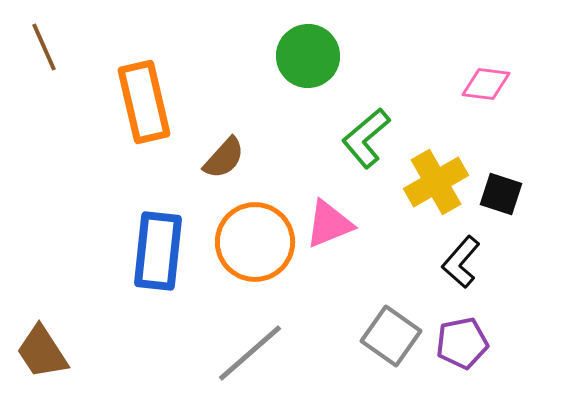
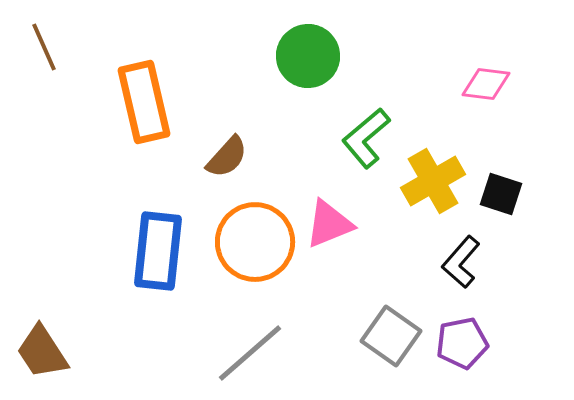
brown semicircle: moved 3 px right, 1 px up
yellow cross: moved 3 px left, 1 px up
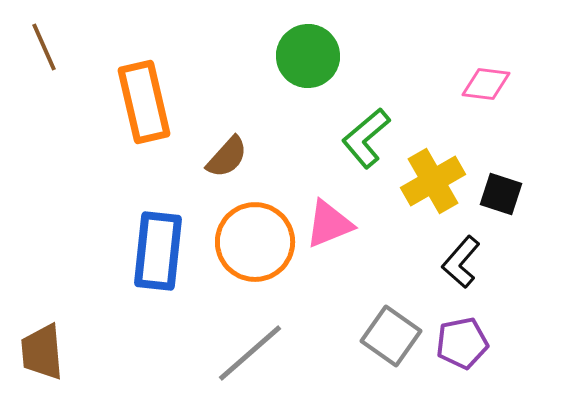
brown trapezoid: rotated 28 degrees clockwise
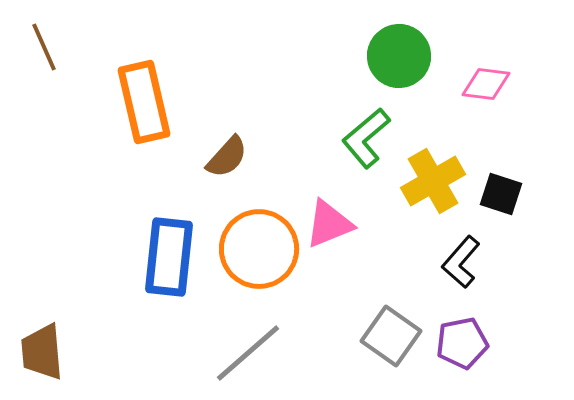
green circle: moved 91 px right
orange circle: moved 4 px right, 7 px down
blue rectangle: moved 11 px right, 6 px down
gray line: moved 2 px left
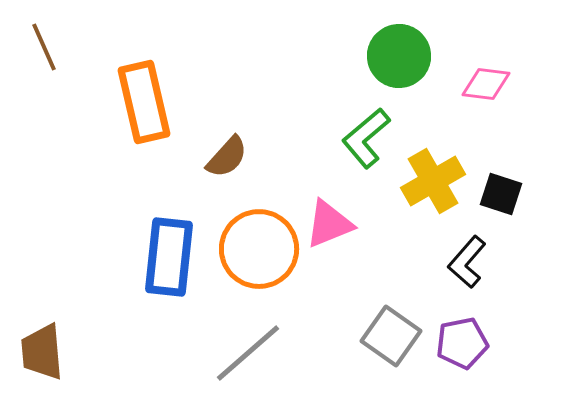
black L-shape: moved 6 px right
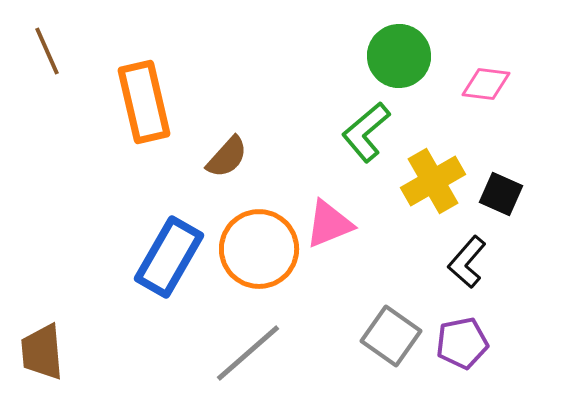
brown line: moved 3 px right, 4 px down
green L-shape: moved 6 px up
black square: rotated 6 degrees clockwise
blue rectangle: rotated 24 degrees clockwise
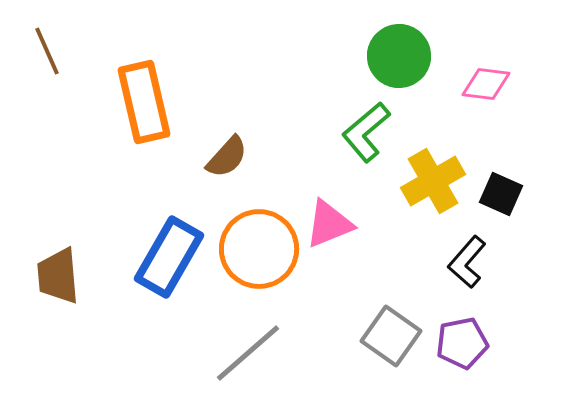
brown trapezoid: moved 16 px right, 76 px up
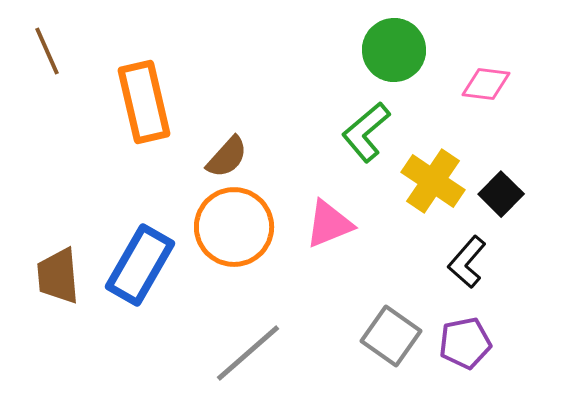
green circle: moved 5 px left, 6 px up
yellow cross: rotated 26 degrees counterclockwise
black square: rotated 21 degrees clockwise
orange circle: moved 25 px left, 22 px up
blue rectangle: moved 29 px left, 8 px down
purple pentagon: moved 3 px right
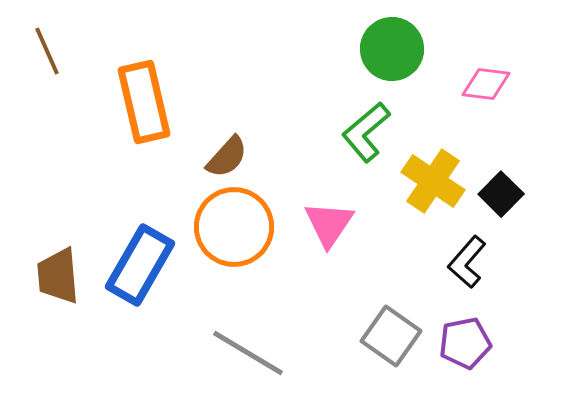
green circle: moved 2 px left, 1 px up
pink triangle: rotated 34 degrees counterclockwise
gray line: rotated 72 degrees clockwise
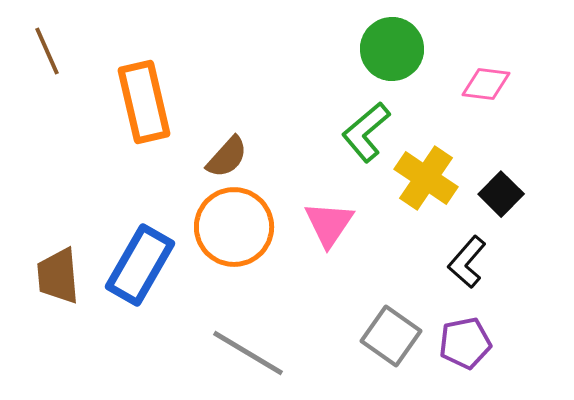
yellow cross: moved 7 px left, 3 px up
